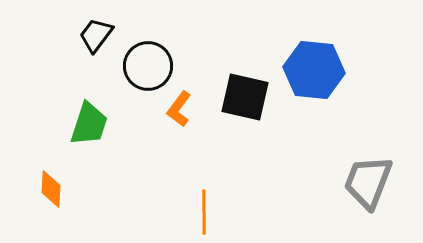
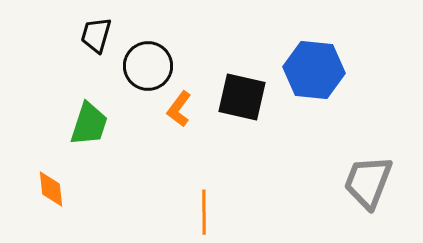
black trapezoid: rotated 21 degrees counterclockwise
black square: moved 3 px left
orange diamond: rotated 9 degrees counterclockwise
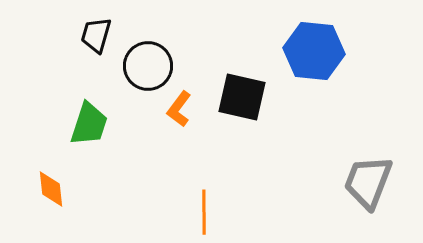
blue hexagon: moved 19 px up
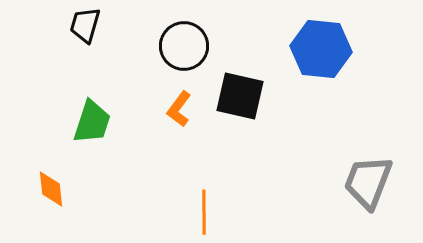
black trapezoid: moved 11 px left, 10 px up
blue hexagon: moved 7 px right, 2 px up
black circle: moved 36 px right, 20 px up
black square: moved 2 px left, 1 px up
green trapezoid: moved 3 px right, 2 px up
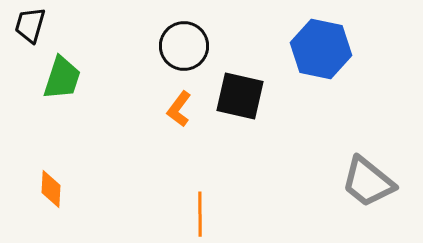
black trapezoid: moved 55 px left
blue hexagon: rotated 6 degrees clockwise
green trapezoid: moved 30 px left, 44 px up
gray trapezoid: rotated 72 degrees counterclockwise
orange diamond: rotated 9 degrees clockwise
orange line: moved 4 px left, 2 px down
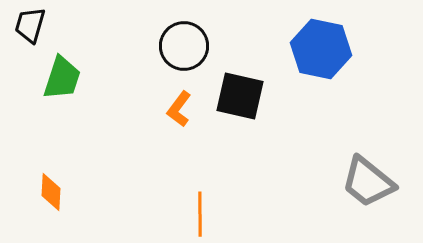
orange diamond: moved 3 px down
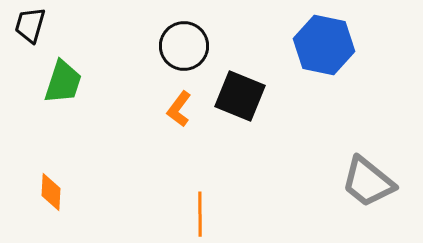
blue hexagon: moved 3 px right, 4 px up
green trapezoid: moved 1 px right, 4 px down
black square: rotated 9 degrees clockwise
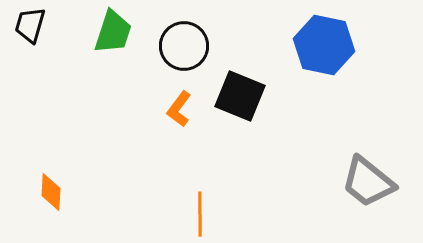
green trapezoid: moved 50 px right, 50 px up
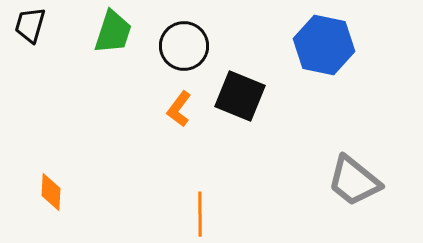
gray trapezoid: moved 14 px left, 1 px up
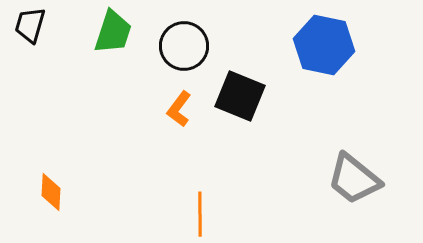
gray trapezoid: moved 2 px up
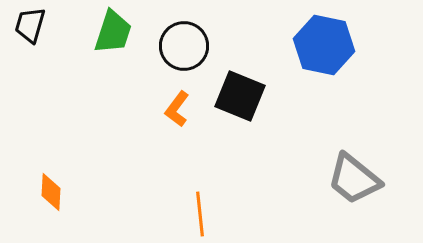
orange L-shape: moved 2 px left
orange line: rotated 6 degrees counterclockwise
